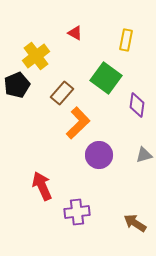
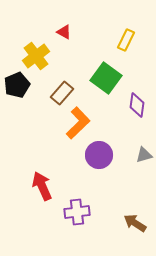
red triangle: moved 11 px left, 1 px up
yellow rectangle: rotated 15 degrees clockwise
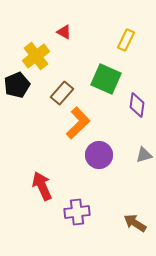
green square: moved 1 px down; rotated 12 degrees counterclockwise
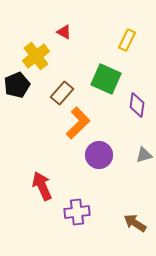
yellow rectangle: moved 1 px right
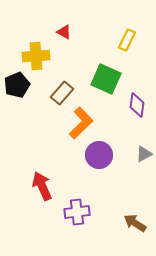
yellow cross: rotated 32 degrees clockwise
orange L-shape: moved 3 px right
gray triangle: moved 1 px up; rotated 12 degrees counterclockwise
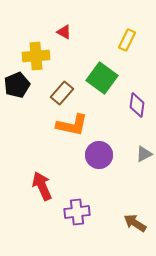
green square: moved 4 px left, 1 px up; rotated 12 degrees clockwise
orange L-shape: moved 9 px left, 2 px down; rotated 56 degrees clockwise
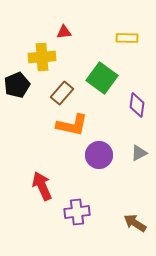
red triangle: rotated 35 degrees counterclockwise
yellow rectangle: moved 2 px up; rotated 65 degrees clockwise
yellow cross: moved 6 px right, 1 px down
gray triangle: moved 5 px left, 1 px up
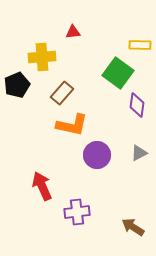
red triangle: moved 9 px right
yellow rectangle: moved 13 px right, 7 px down
green square: moved 16 px right, 5 px up
purple circle: moved 2 px left
brown arrow: moved 2 px left, 4 px down
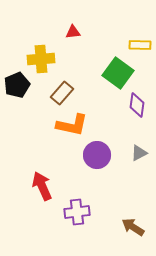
yellow cross: moved 1 px left, 2 px down
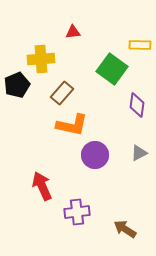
green square: moved 6 px left, 4 px up
purple circle: moved 2 px left
brown arrow: moved 8 px left, 2 px down
